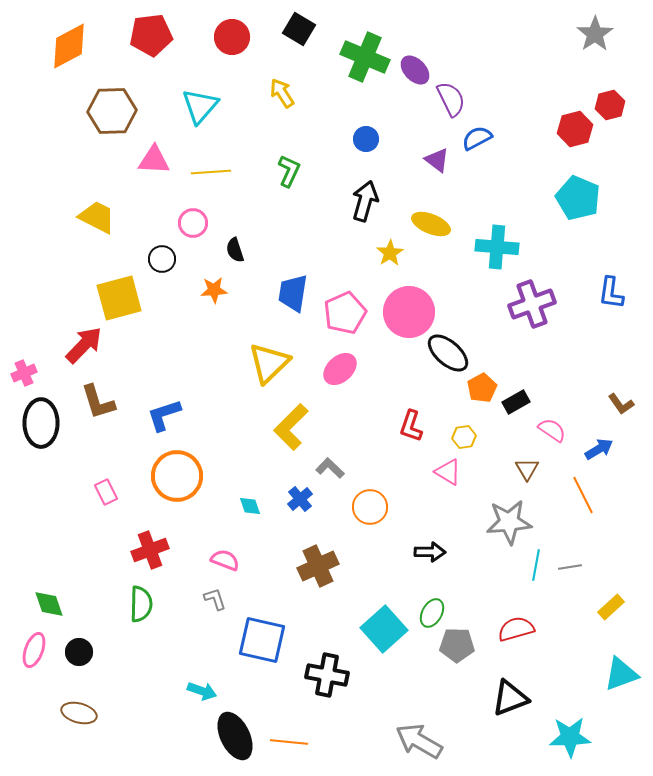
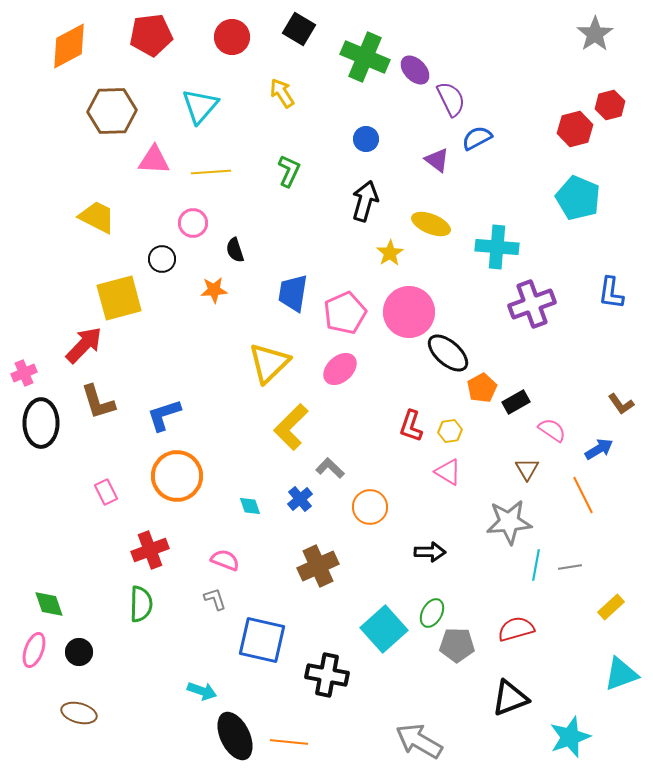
yellow hexagon at (464, 437): moved 14 px left, 6 px up
cyan star at (570, 737): rotated 18 degrees counterclockwise
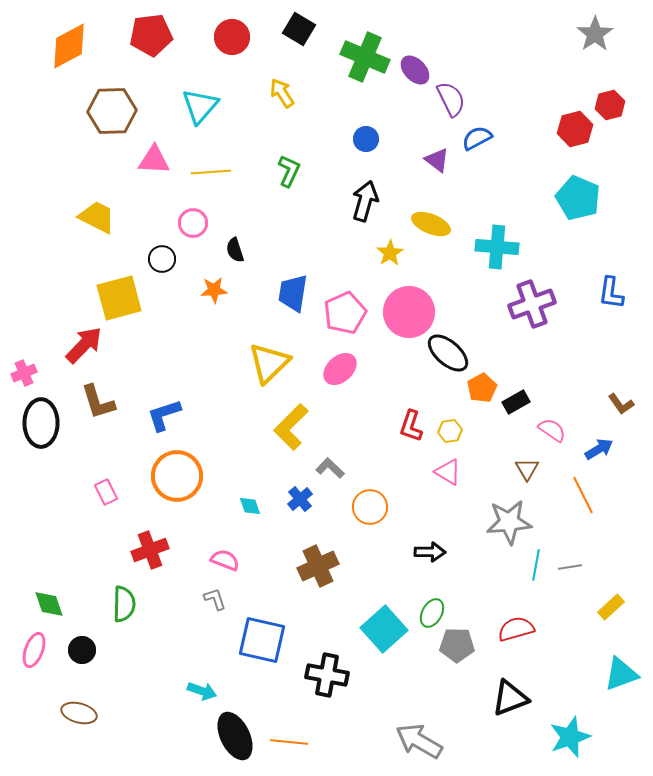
green semicircle at (141, 604): moved 17 px left
black circle at (79, 652): moved 3 px right, 2 px up
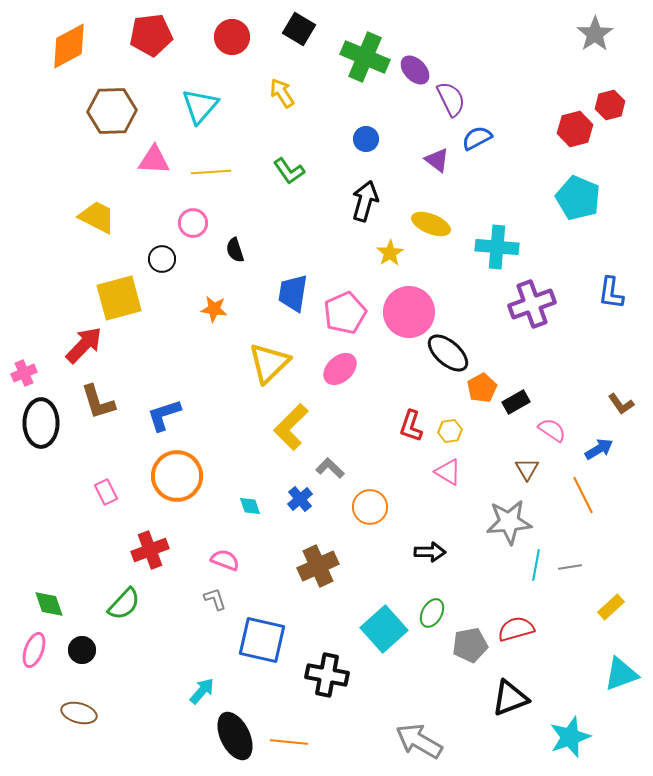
green L-shape at (289, 171): rotated 120 degrees clockwise
orange star at (214, 290): moved 19 px down; rotated 12 degrees clockwise
green semicircle at (124, 604): rotated 42 degrees clockwise
gray pentagon at (457, 645): moved 13 px right; rotated 12 degrees counterclockwise
cyan arrow at (202, 691): rotated 68 degrees counterclockwise
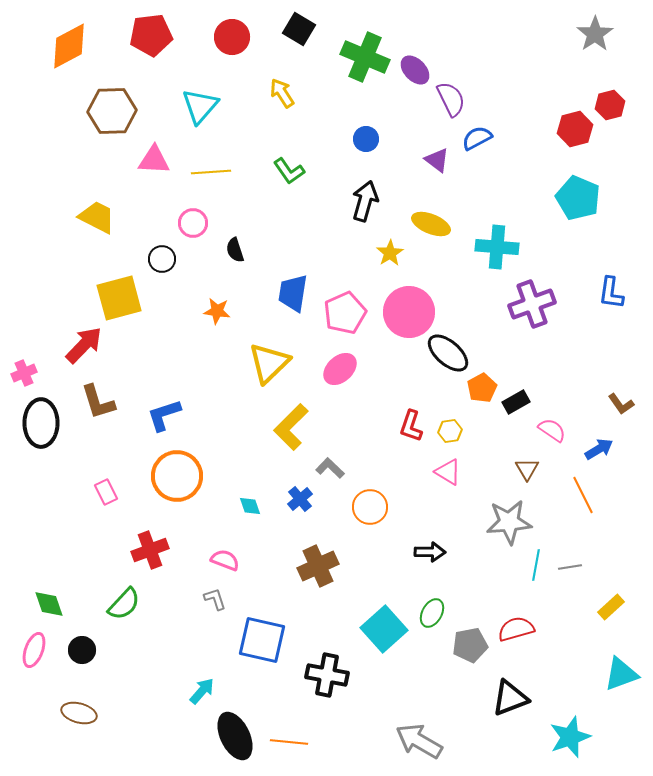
orange star at (214, 309): moved 3 px right, 2 px down
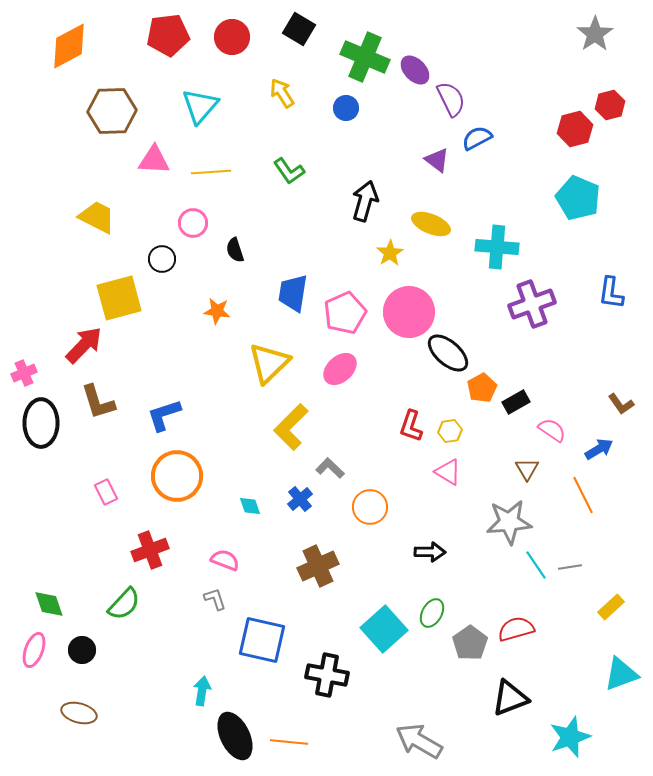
red pentagon at (151, 35): moved 17 px right
blue circle at (366, 139): moved 20 px left, 31 px up
cyan line at (536, 565): rotated 44 degrees counterclockwise
gray pentagon at (470, 645): moved 2 px up; rotated 24 degrees counterclockwise
cyan arrow at (202, 691): rotated 32 degrees counterclockwise
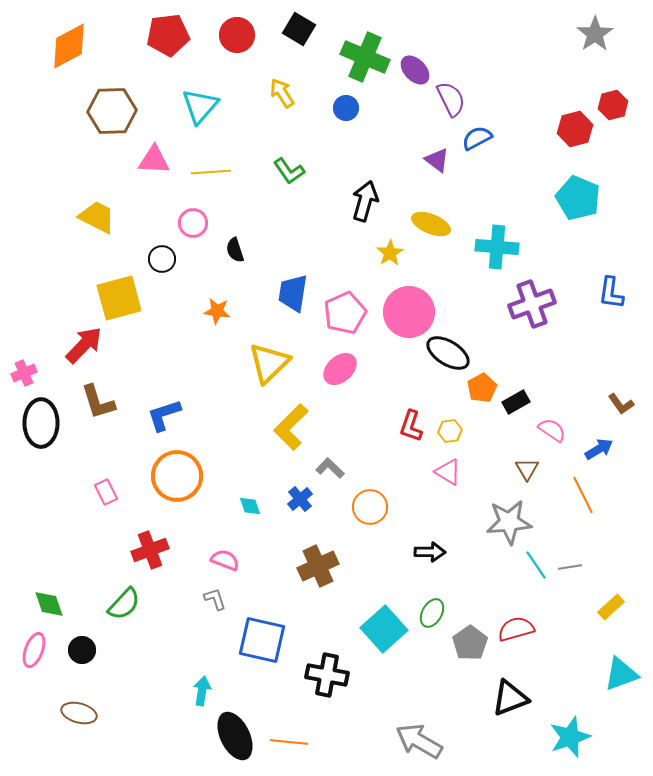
red circle at (232, 37): moved 5 px right, 2 px up
red hexagon at (610, 105): moved 3 px right
black ellipse at (448, 353): rotated 9 degrees counterclockwise
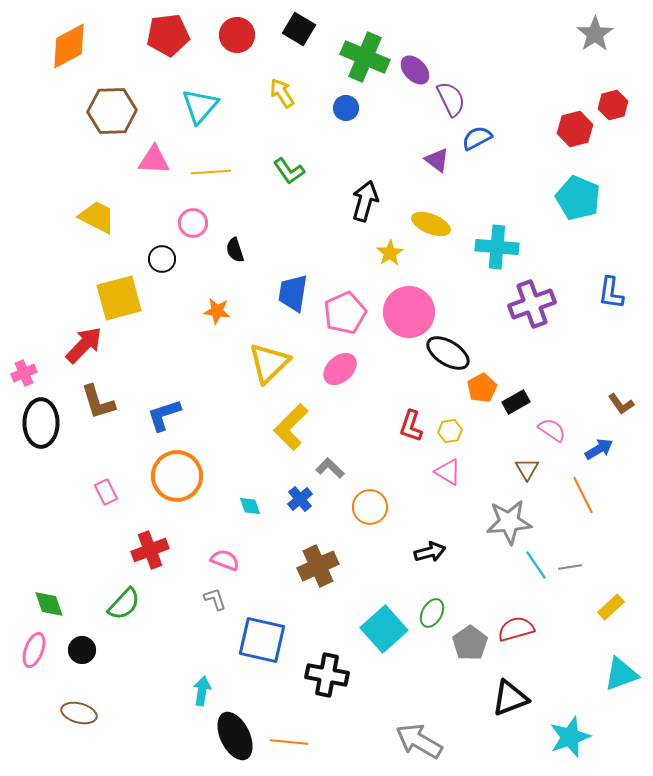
black arrow at (430, 552): rotated 16 degrees counterclockwise
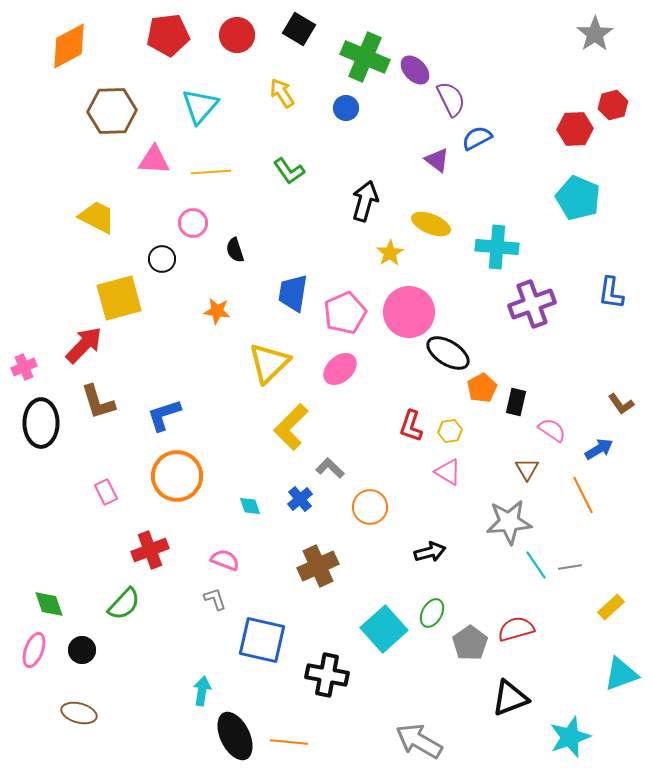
red hexagon at (575, 129): rotated 12 degrees clockwise
pink cross at (24, 373): moved 6 px up
black rectangle at (516, 402): rotated 48 degrees counterclockwise
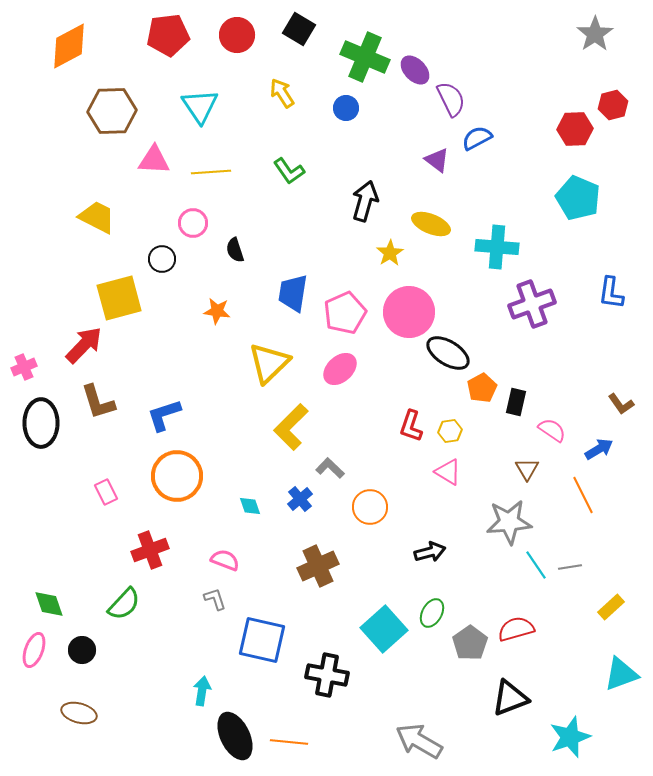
cyan triangle at (200, 106): rotated 15 degrees counterclockwise
